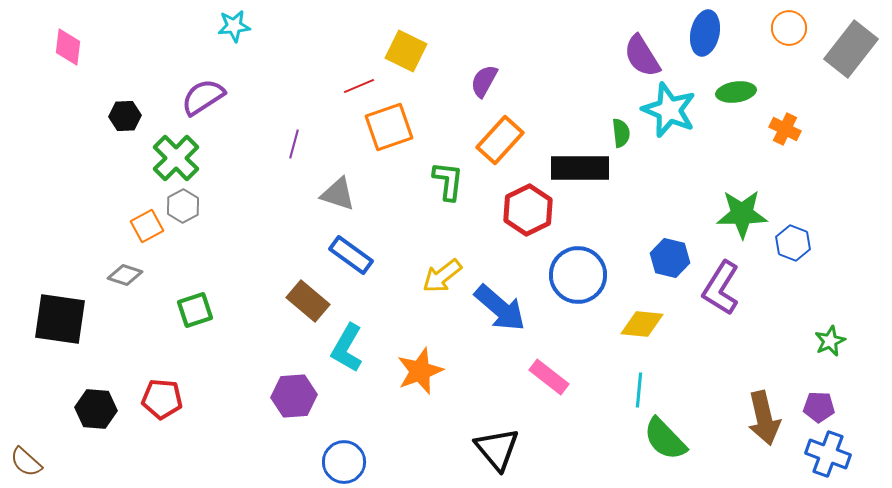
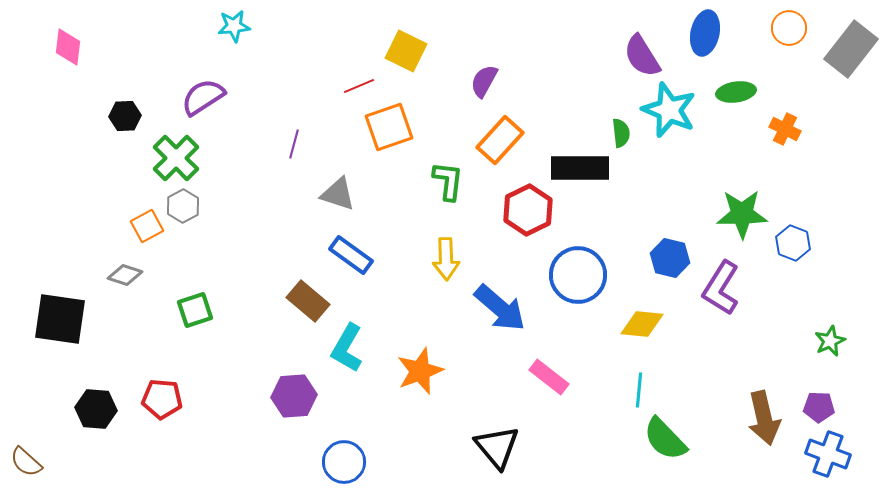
yellow arrow at (442, 276): moved 4 px right, 17 px up; rotated 54 degrees counterclockwise
black triangle at (497, 449): moved 2 px up
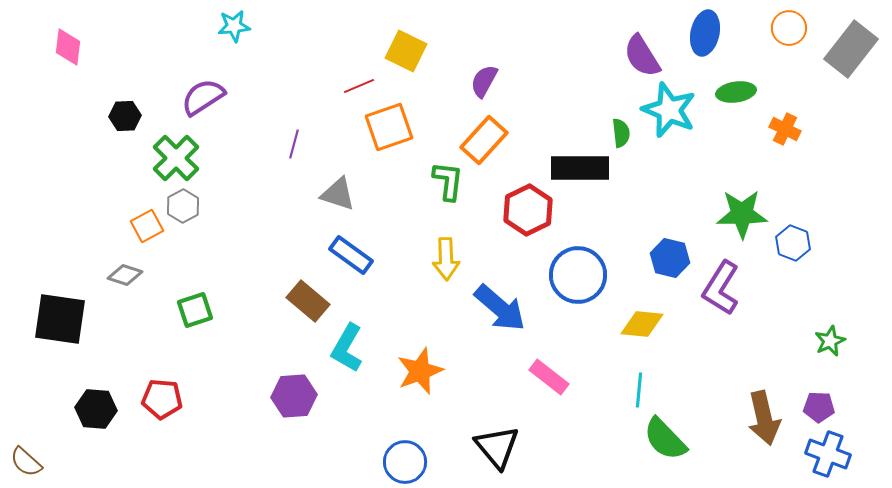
orange rectangle at (500, 140): moved 16 px left
blue circle at (344, 462): moved 61 px right
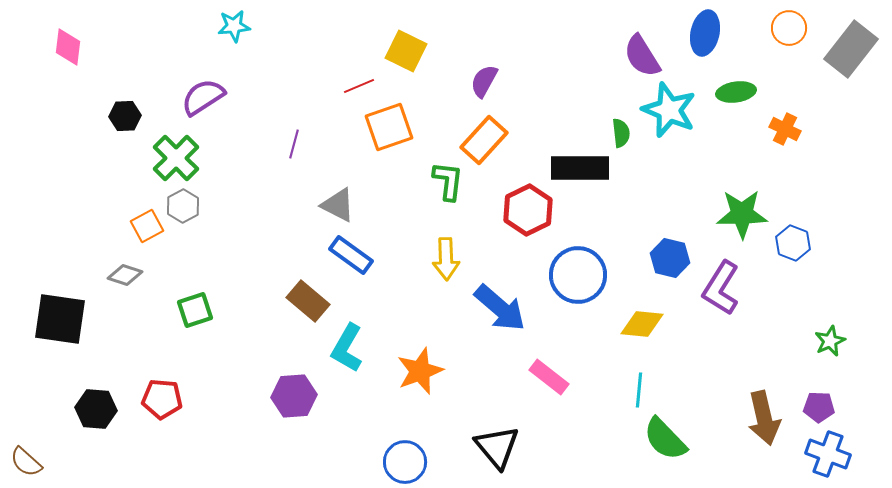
gray triangle at (338, 194): moved 11 px down; rotated 9 degrees clockwise
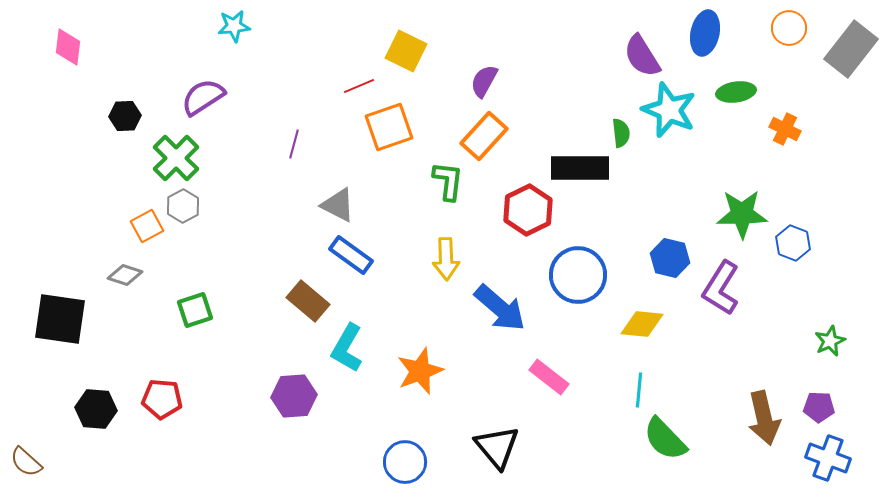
orange rectangle at (484, 140): moved 4 px up
blue cross at (828, 454): moved 4 px down
